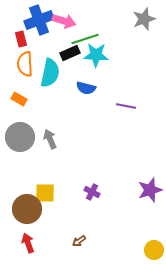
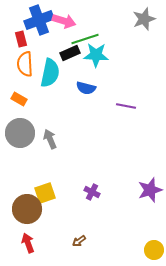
gray circle: moved 4 px up
yellow square: rotated 20 degrees counterclockwise
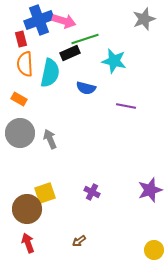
cyan star: moved 18 px right, 6 px down; rotated 10 degrees clockwise
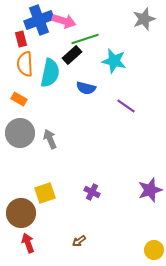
black rectangle: moved 2 px right, 2 px down; rotated 18 degrees counterclockwise
purple line: rotated 24 degrees clockwise
brown circle: moved 6 px left, 4 px down
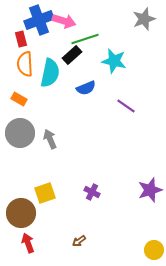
blue semicircle: rotated 36 degrees counterclockwise
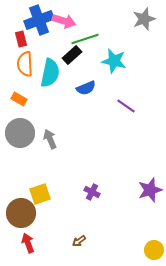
yellow square: moved 5 px left, 1 px down
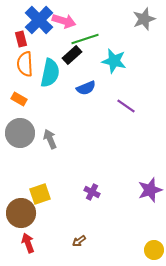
blue cross: rotated 24 degrees counterclockwise
